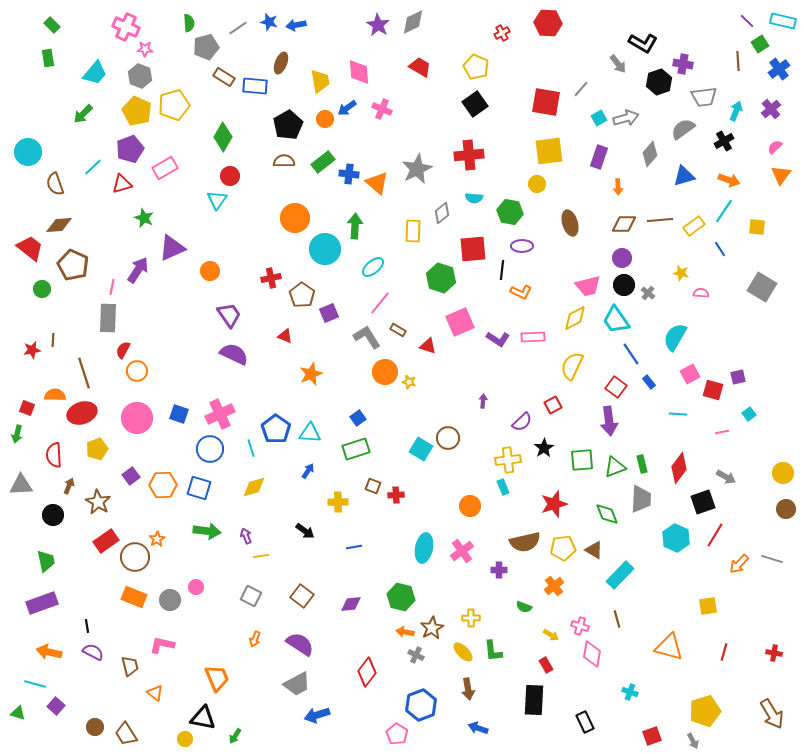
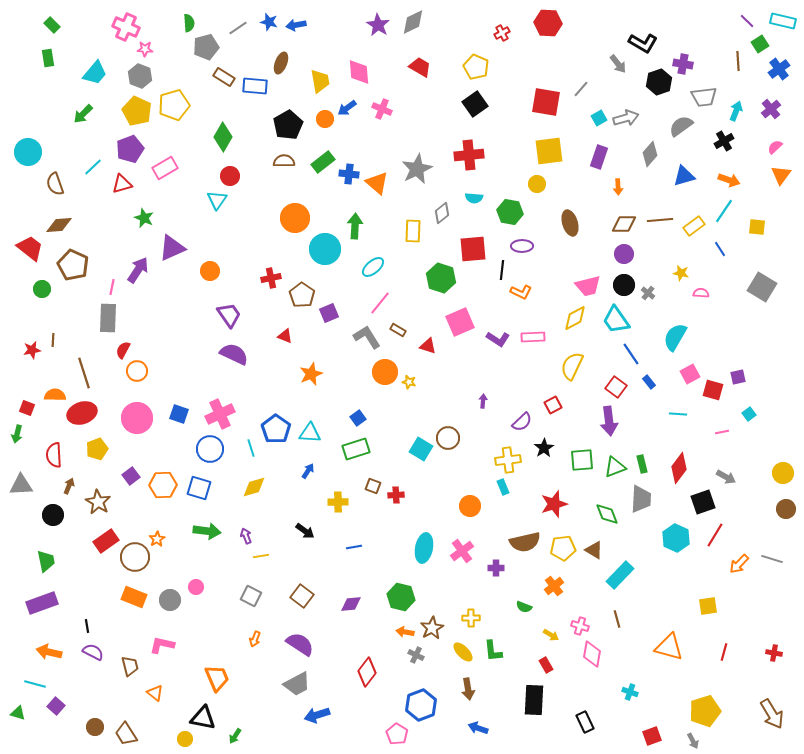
gray semicircle at (683, 129): moved 2 px left, 3 px up
purple circle at (622, 258): moved 2 px right, 4 px up
purple cross at (499, 570): moved 3 px left, 2 px up
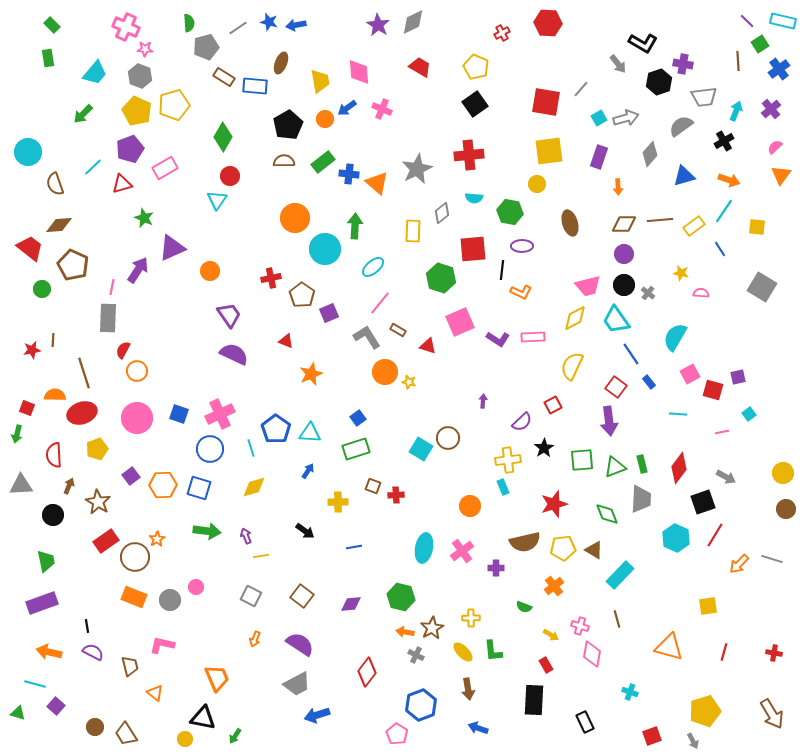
red triangle at (285, 336): moved 1 px right, 5 px down
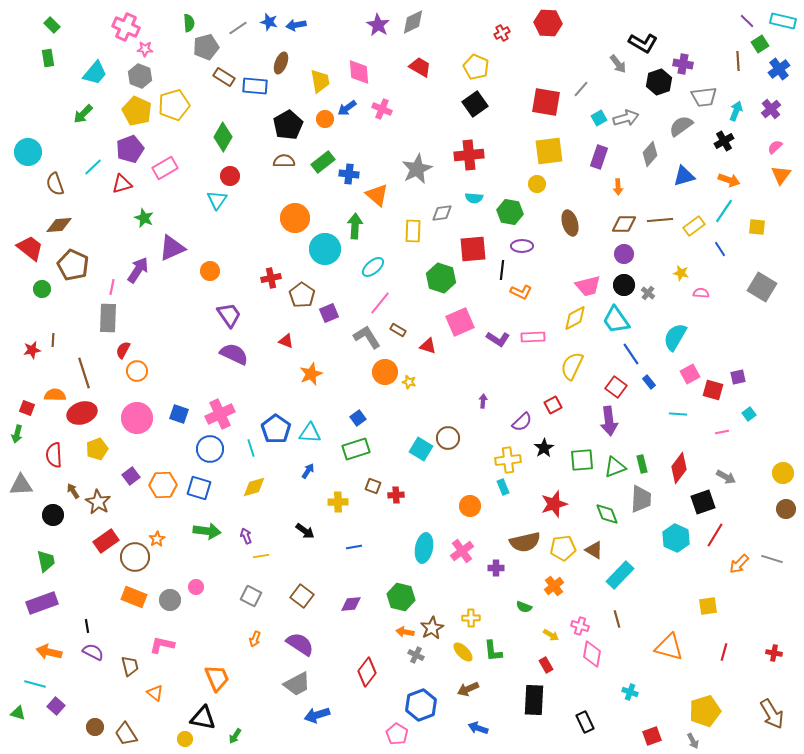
orange triangle at (377, 183): moved 12 px down
gray diamond at (442, 213): rotated 30 degrees clockwise
brown arrow at (69, 486): moved 4 px right, 5 px down; rotated 56 degrees counterclockwise
brown arrow at (468, 689): rotated 75 degrees clockwise
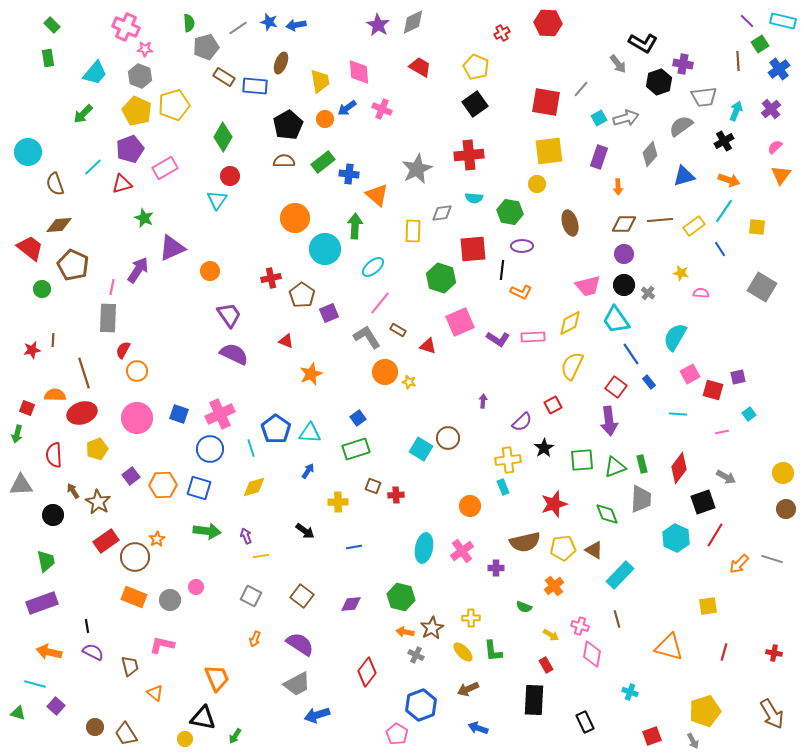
yellow diamond at (575, 318): moved 5 px left, 5 px down
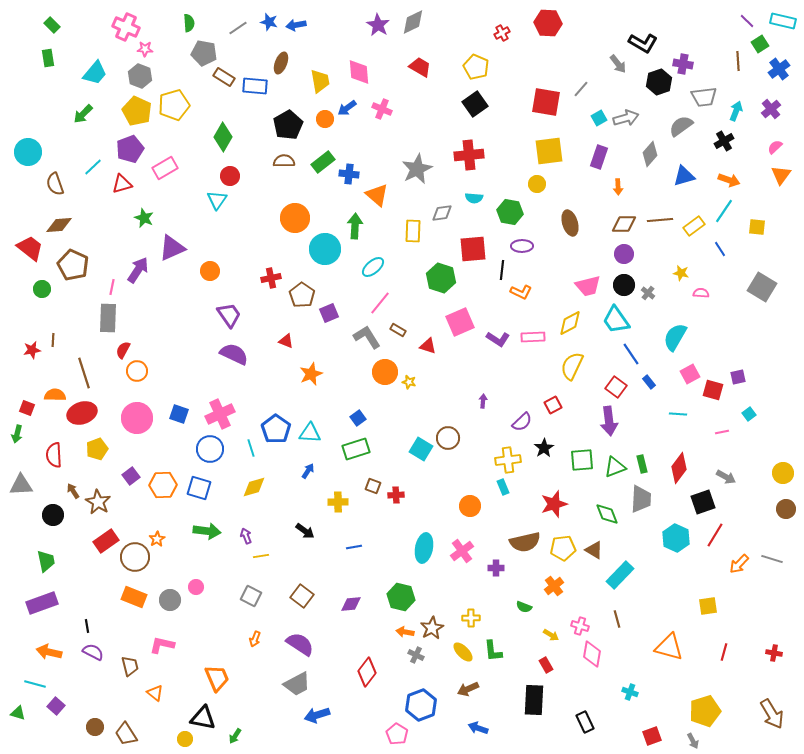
gray pentagon at (206, 47): moved 2 px left, 6 px down; rotated 25 degrees clockwise
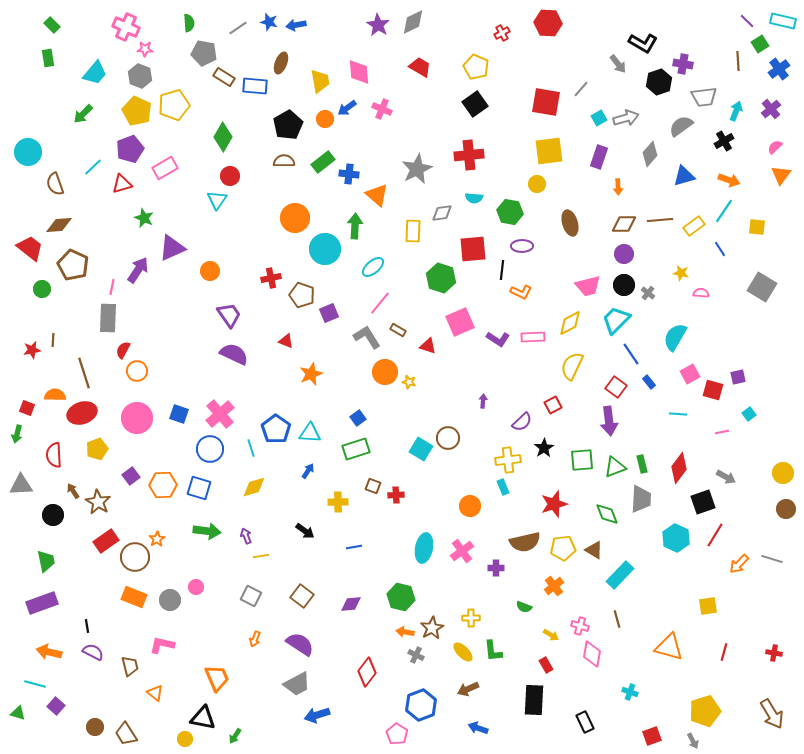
brown pentagon at (302, 295): rotated 15 degrees counterclockwise
cyan trapezoid at (616, 320): rotated 80 degrees clockwise
pink cross at (220, 414): rotated 16 degrees counterclockwise
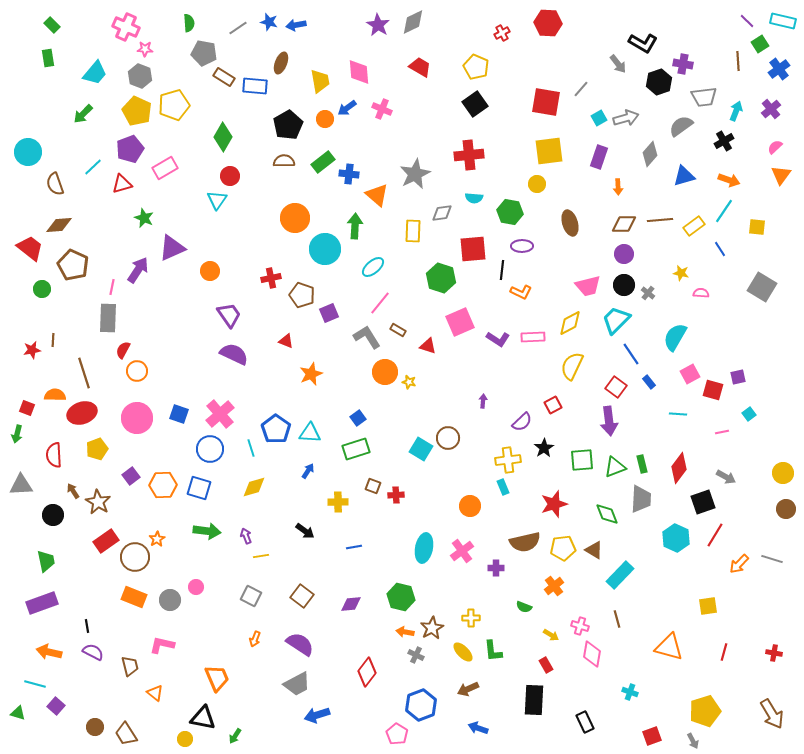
gray star at (417, 169): moved 2 px left, 5 px down
